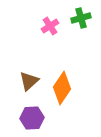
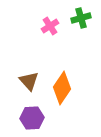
brown triangle: rotated 30 degrees counterclockwise
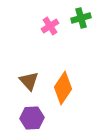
orange diamond: moved 1 px right
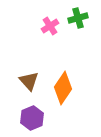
green cross: moved 3 px left
purple hexagon: rotated 20 degrees counterclockwise
